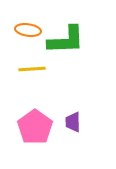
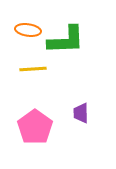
yellow line: moved 1 px right
purple trapezoid: moved 8 px right, 9 px up
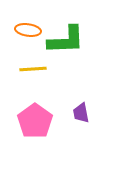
purple trapezoid: rotated 10 degrees counterclockwise
pink pentagon: moved 6 px up
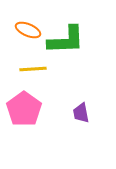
orange ellipse: rotated 15 degrees clockwise
pink pentagon: moved 11 px left, 12 px up
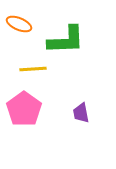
orange ellipse: moved 9 px left, 6 px up
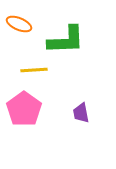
yellow line: moved 1 px right, 1 px down
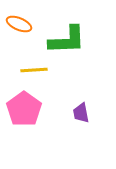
green L-shape: moved 1 px right
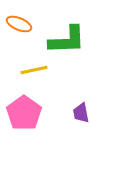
yellow line: rotated 8 degrees counterclockwise
pink pentagon: moved 4 px down
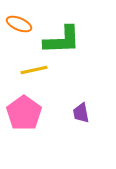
green L-shape: moved 5 px left
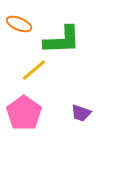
yellow line: rotated 28 degrees counterclockwise
purple trapezoid: rotated 60 degrees counterclockwise
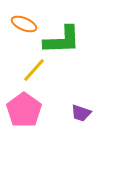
orange ellipse: moved 5 px right
yellow line: rotated 8 degrees counterclockwise
pink pentagon: moved 3 px up
